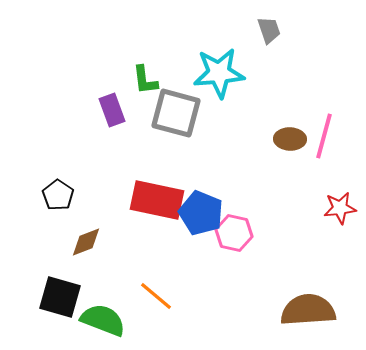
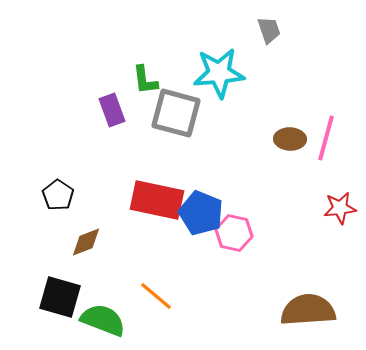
pink line: moved 2 px right, 2 px down
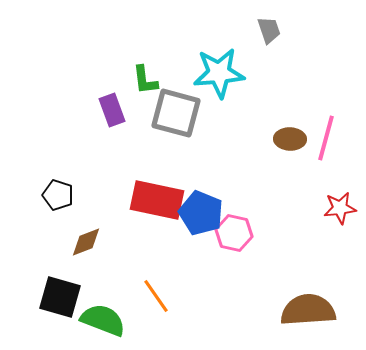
black pentagon: rotated 16 degrees counterclockwise
orange line: rotated 15 degrees clockwise
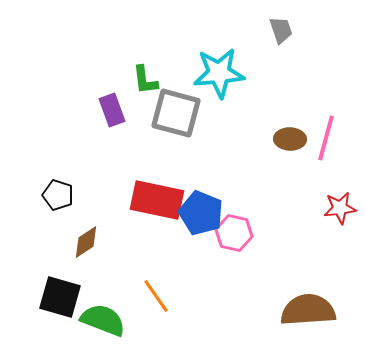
gray trapezoid: moved 12 px right
brown diamond: rotated 12 degrees counterclockwise
